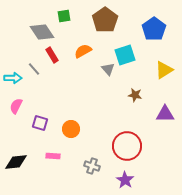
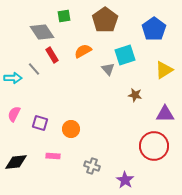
pink semicircle: moved 2 px left, 8 px down
red circle: moved 27 px right
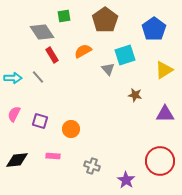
gray line: moved 4 px right, 8 px down
purple square: moved 2 px up
red circle: moved 6 px right, 15 px down
black diamond: moved 1 px right, 2 px up
purple star: moved 1 px right
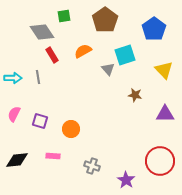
yellow triangle: rotated 42 degrees counterclockwise
gray line: rotated 32 degrees clockwise
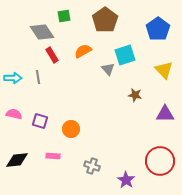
blue pentagon: moved 4 px right
pink semicircle: rotated 77 degrees clockwise
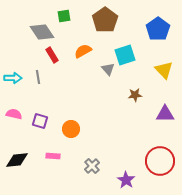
brown star: rotated 16 degrees counterclockwise
gray cross: rotated 28 degrees clockwise
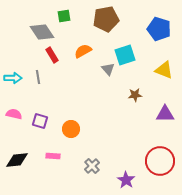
brown pentagon: moved 1 px right, 1 px up; rotated 25 degrees clockwise
blue pentagon: moved 1 px right; rotated 20 degrees counterclockwise
yellow triangle: rotated 24 degrees counterclockwise
